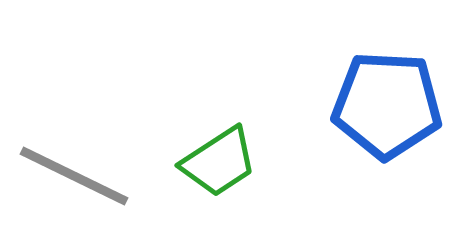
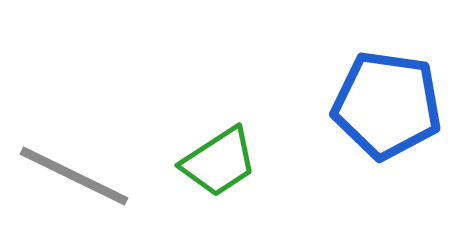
blue pentagon: rotated 5 degrees clockwise
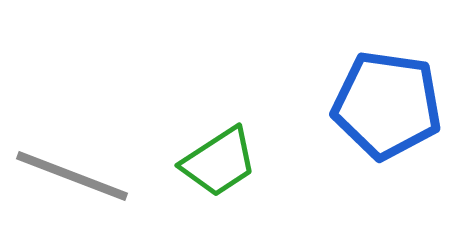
gray line: moved 2 px left; rotated 5 degrees counterclockwise
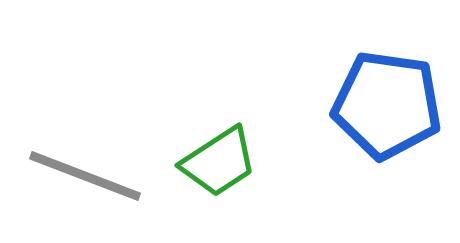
gray line: moved 13 px right
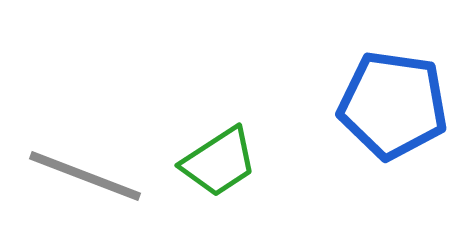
blue pentagon: moved 6 px right
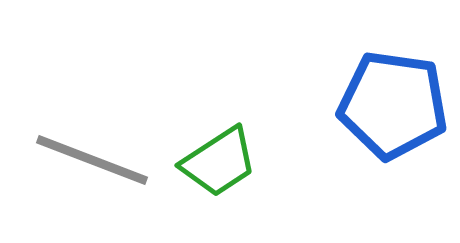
gray line: moved 7 px right, 16 px up
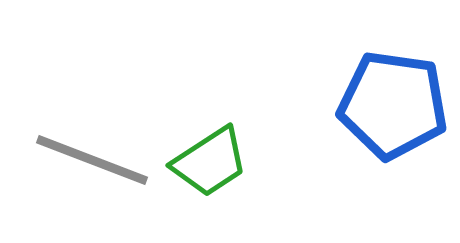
green trapezoid: moved 9 px left
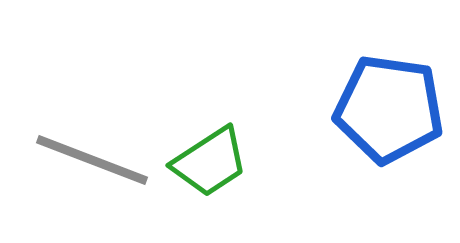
blue pentagon: moved 4 px left, 4 px down
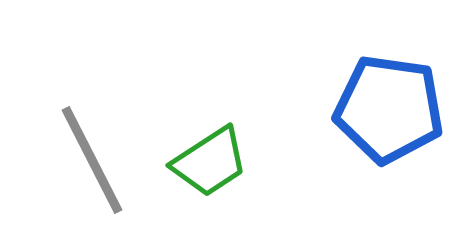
gray line: rotated 42 degrees clockwise
